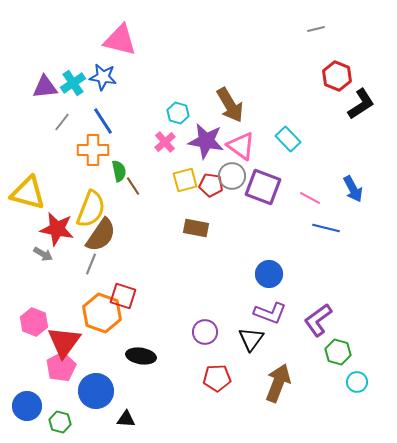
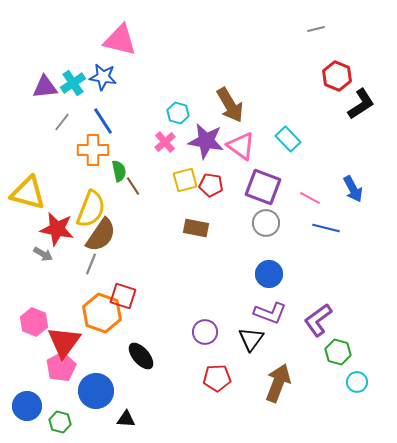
gray circle at (232, 176): moved 34 px right, 47 px down
black ellipse at (141, 356): rotated 40 degrees clockwise
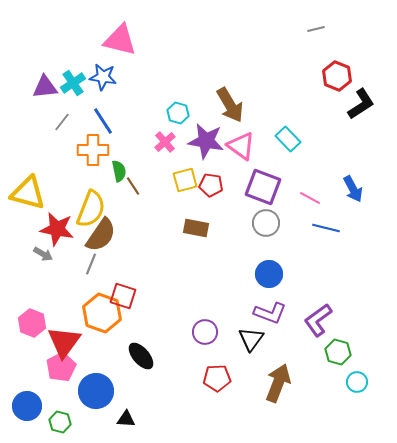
pink hexagon at (34, 322): moved 2 px left, 1 px down
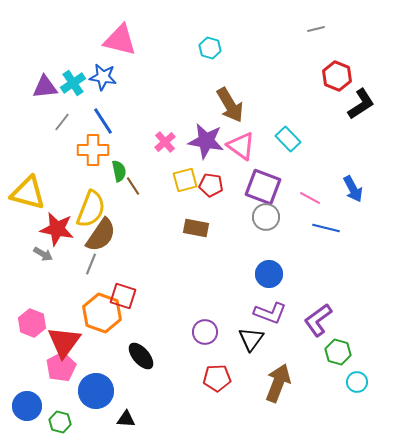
cyan hexagon at (178, 113): moved 32 px right, 65 px up
gray circle at (266, 223): moved 6 px up
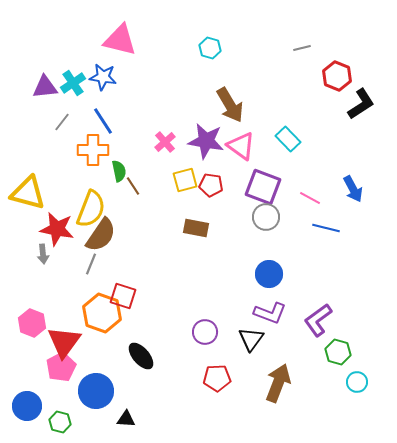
gray line at (316, 29): moved 14 px left, 19 px down
gray arrow at (43, 254): rotated 54 degrees clockwise
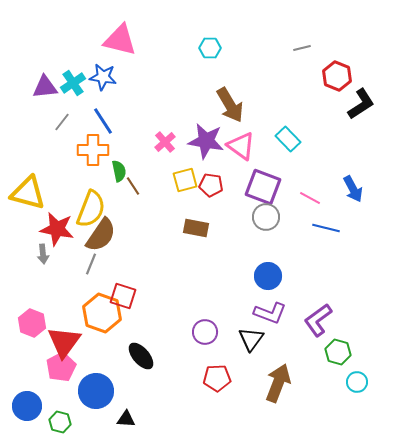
cyan hexagon at (210, 48): rotated 15 degrees counterclockwise
blue circle at (269, 274): moved 1 px left, 2 px down
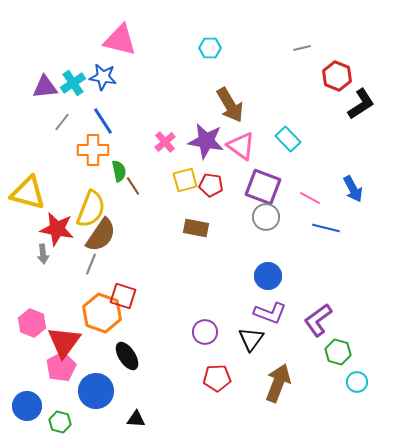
black ellipse at (141, 356): moved 14 px left; rotated 8 degrees clockwise
black triangle at (126, 419): moved 10 px right
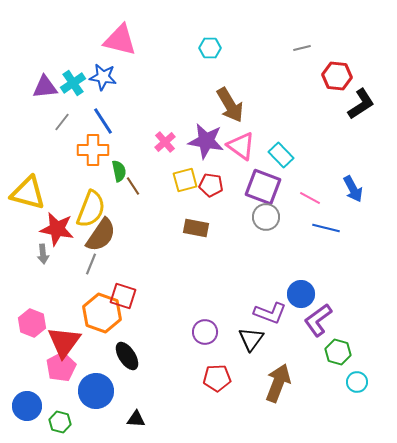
red hexagon at (337, 76): rotated 16 degrees counterclockwise
cyan rectangle at (288, 139): moved 7 px left, 16 px down
blue circle at (268, 276): moved 33 px right, 18 px down
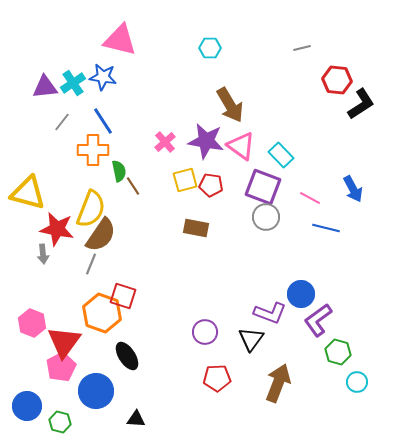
red hexagon at (337, 76): moved 4 px down
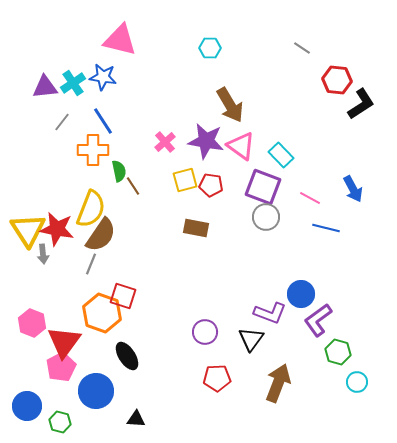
gray line at (302, 48): rotated 48 degrees clockwise
yellow triangle at (28, 193): moved 37 px down; rotated 42 degrees clockwise
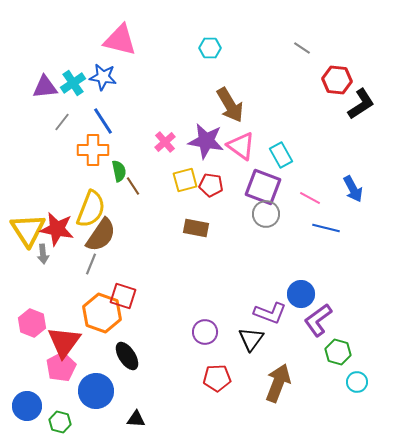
cyan rectangle at (281, 155): rotated 15 degrees clockwise
gray circle at (266, 217): moved 3 px up
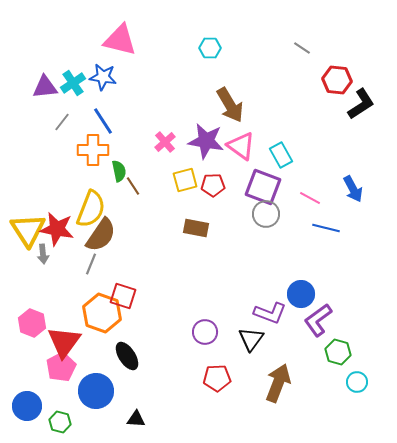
red pentagon at (211, 185): moved 2 px right; rotated 10 degrees counterclockwise
